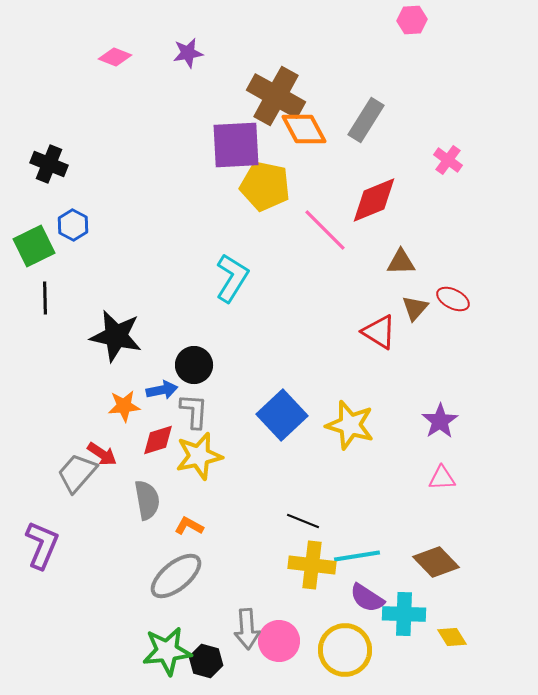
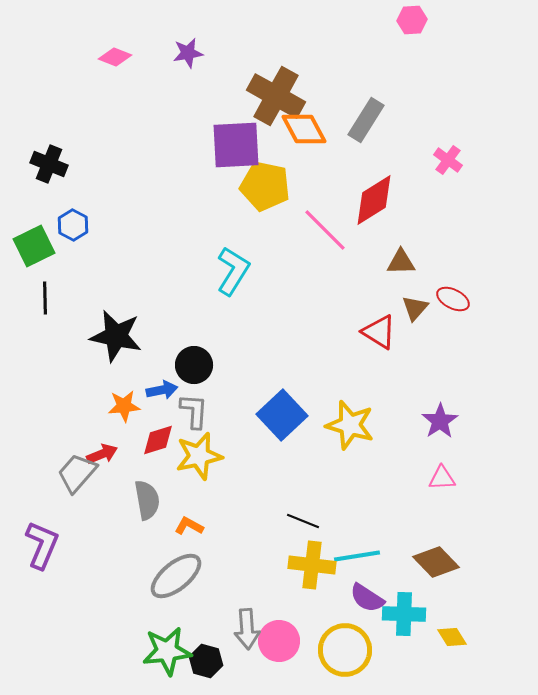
red diamond at (374, 200): rotated 10 degrees counterclockwise
cyan L-shape at (232, 278): moved 1 px right, 7 px up
red arrow at (102, 454): rotated 56 degrees counterclockwise
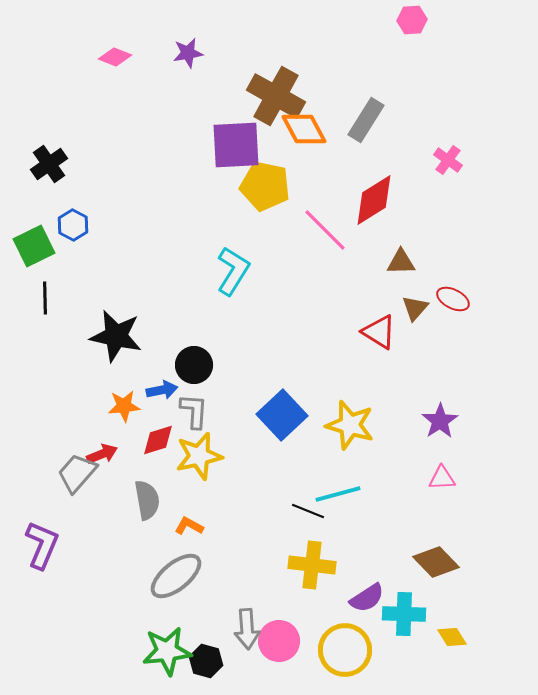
black cross at (49, 164): rotated 33 degrees clockwise
black line at (303, 521): moved 5 px right, 10 px up
cyan line at (357, 556): moved 19 px left, 62 px up; rotated 6 degrees counterclockwise
purple semicircle at (367, 598): rotated 66 degrees counterclockwise
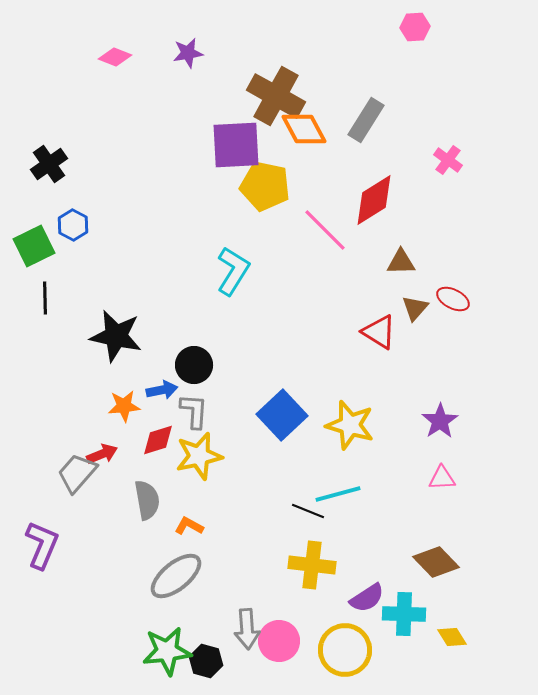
pink hexagon at (412, 20): moved 3 px right, 7 px down
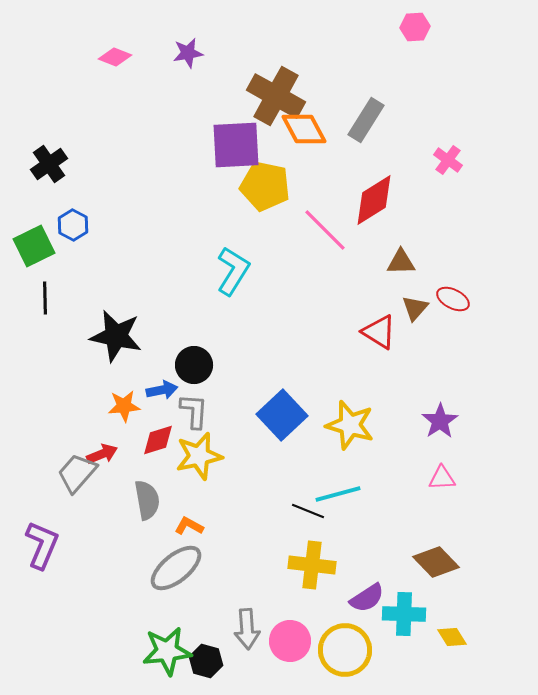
gray ellipse at (176, 576): moved 8 px up
pink circle at (279, 641): moved 11 px right
